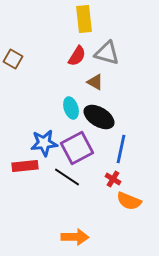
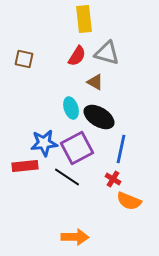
brown square: moved 11 px right; rotated 18 degrees counterclockwise
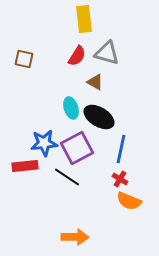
red cross: moved 7 px right
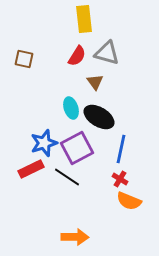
brown triangle: rotated 24 degrees clockwise
blue star: rotated 12 degrees counterclockwise
red rectangle: moved 6 px right, 3 px down; rotated 20 degrees counterclockwise
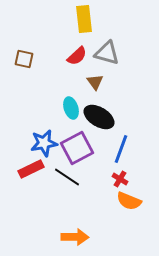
red semicircle: rotated 15 degrees clockwise
blue star: rotated 8 degrees clockwise
blue line: rotated 8 degrees clockwise
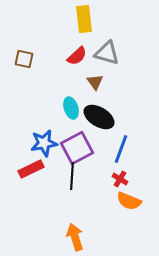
black line: moved 5 px right, 1 px up; rotated 60 degrees clockwise
orange arrow: rotated 108 degrees counterclockwise
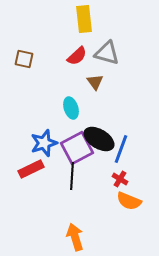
black ellipse: moved 22 px down
blue star: rotated 8 degrees counterclockwise
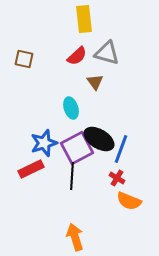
red cross: moved 3 px left, 1 px up
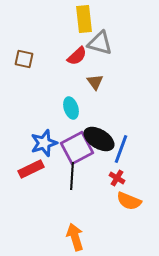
gray triangle: moved 7 px left, 10 px up
